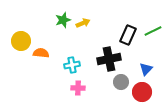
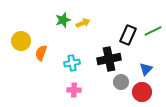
orange semicircle: rotated 77 degrees counterclockwise
cyan cross: moved 2 px up
pink cross: moved 4 px left, 2 px down
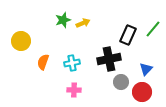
green line: moved 2 px up; rotated 24 degrees counterclockwise
orange semicircle: moved 2 px right, 9 px down
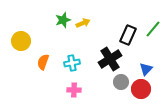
black cross: moved 1 px right; rotated 20 degrees counterclockwise
red circle: moved 1 px left, 3 px up
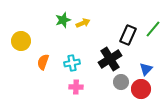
pink cross: moved 2 px right, 3 px up
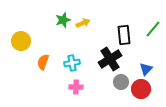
black rectangle: moved 4 px left; rotated 30 degrees counterclockwise
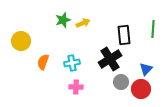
green line: rotated 36 degrees counterclockwise
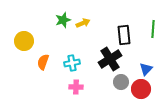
yellow circle: moved 3 px right
